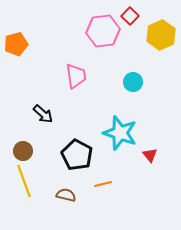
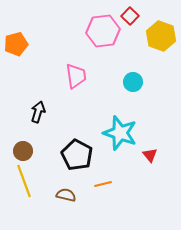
yellow hexagon: moved 1 px down; rotated 16 degrees counterclockwise
black arrow: moved 5 px left, 2 px up; rotated 115 degrees counterclockwise
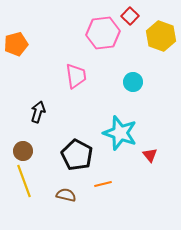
pink hexagon: moved 2 px down
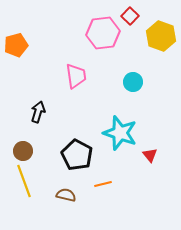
orange pentagon: moved 1 px down
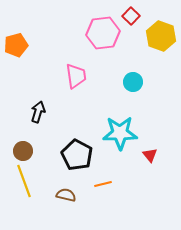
red square: moved 1 px right
cyan star: rotated 20 degrees counterclockwise
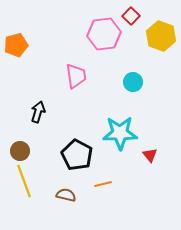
pink hexagon: moved 1 px right, 1 px down
brown circle: moved 3 px left
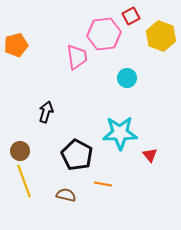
red square: rotated 18 degrees clockwise
pink trapezoid: moved 1 px right, 19 px up
cyan circle: moved 6 px left, 4 px up
black arrow: moved 8 px right
orange line: rotated 24 degrees clockwise
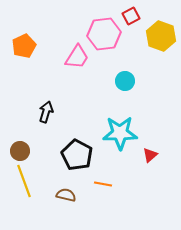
orange pentagon: moved 8 px right, 1 px down; rotated 10 degrees counterclockwise
pink trapezoid: rotated 40 degrees clockwise
cyan circle: moved 2 px left, 3 px down
red triangle: rotated 28 degrees clockwise
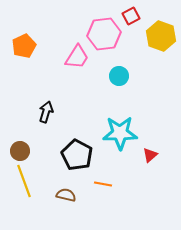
cyan circle: moved 6 px left, 5 px up
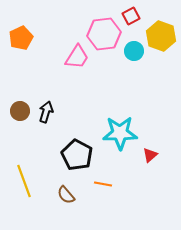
orange pentagon: moved 3 px left, 8 px up
cyan circle: moved 15 px right, 25 px up
brown circle: moved 40 px up
brown semicircle: rotated 144 degrees counterclockwise
